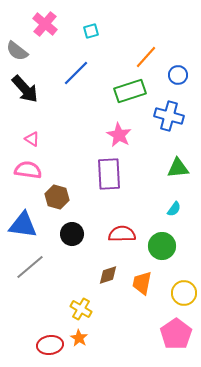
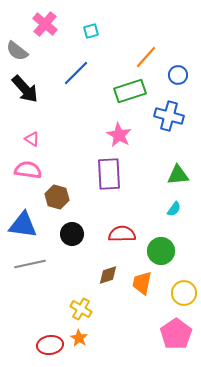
green triangle: moved 7 px down
green circle: moved 1 px left, 5 px down
gray line: moved 3 px up; rotated 28 degrees clockwise
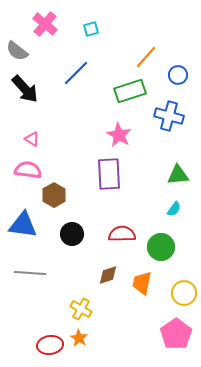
cyan square: moved 2 px up
brown hexagon: moved 3 px left, 2 px up; rotated 15 degrees clockwise
green circle: moved 4 px up
gray line: moved 9 px down; rotated 16 degrees clockwise
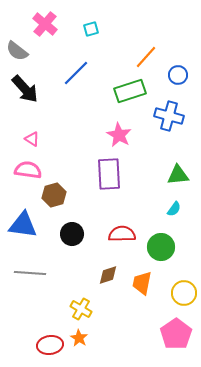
brown hexagon: rotated 15 degrees clockwise
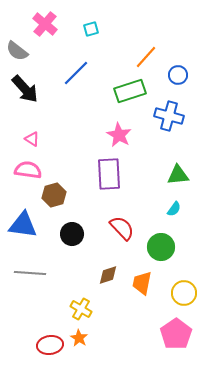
red semicircle: moved 6 px up; rotated 48 degrees clockwise
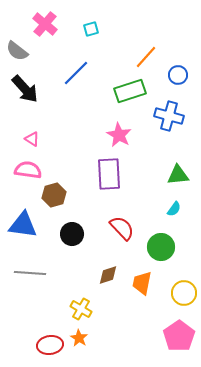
pink pentagon: moved 3 px right, 2 px down
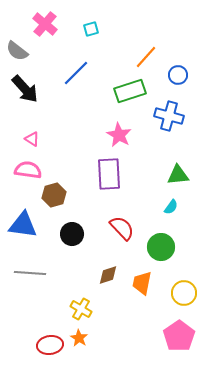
cyan semicircle: moved 3 px left, 2 px up
